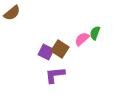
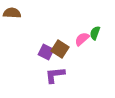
brown semicircle: rotated 138 degrees counterclockwise
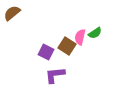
brown semicircle: rotated 42 degrees counterclockwise
green semicircle: rotated 144 degrees counterclockwise
pink semicircle: moved 2 px left, 2 px up; rotated 35 degrees counterclockwise
brown square: moved 7 px right, 3 px up
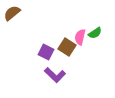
brown square: moved 1 px down
purple L-shape: rotated 130 degrees counterclockwise
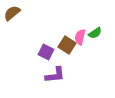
brown square: moved 2 px up
purple L-shape: rotated 50 degrees counterclockwise
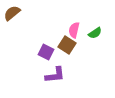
pink semicircle: moved 6 px left, 7 px up
